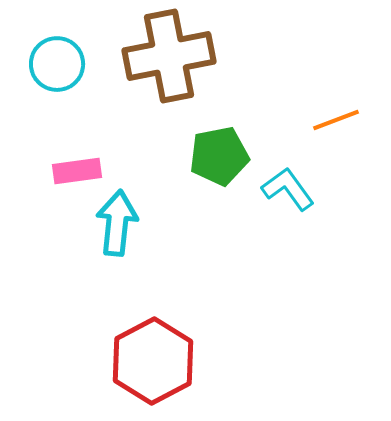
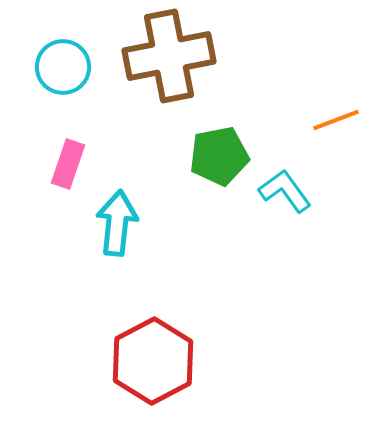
cyan circle: moved 6 px right, 3 px down
pink rectangle: moved 9 px left, 7 px up; rotated 63 degrees counterclockwise
cyan L-shape: moved 3 px left, 2 px down
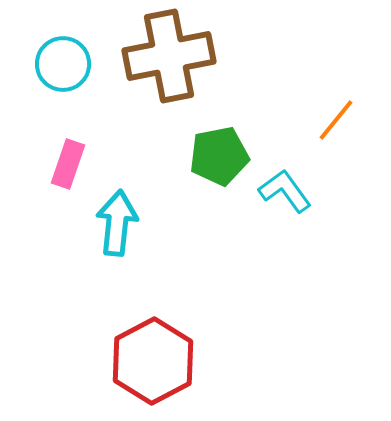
cyan circle: moved 3 px up
orange line: rotated 30 degrees counterclockwise
